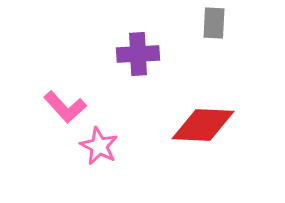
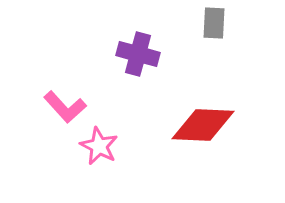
purple cross: rotated 18 degrees clockwise
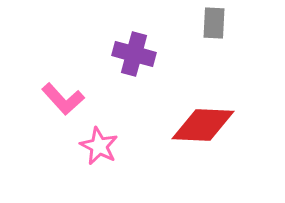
purple cross: moved 4 px left
pink L-shape: moved 2 px left, 8 px up
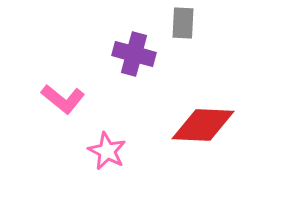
gray rectangle: moved 31 px left
pink L-shape: rotated 9 degrees counterclockwise
pink star: moved 8 px right, 5 px down
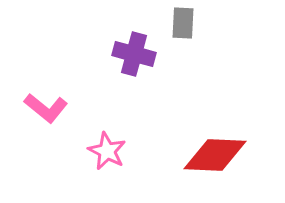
pink L-shape: moved 17 px left, 9 px down
red diamond: moved 12 px right, 30 px down
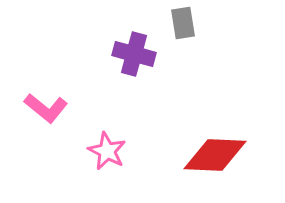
gray rectangle: rotated 12 degrees counterclockwise
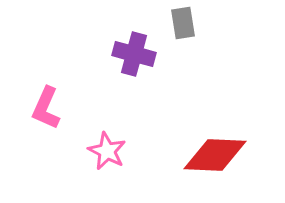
pink L-shape: rotated 75 degrees clockwise
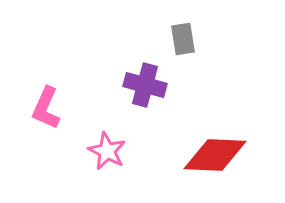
gray rectangle: moved 16 px down
purple cross: moved 11 px right, 31 px down
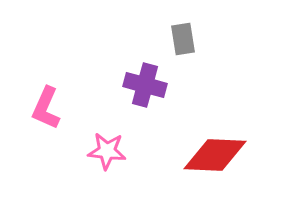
pink star: rotated 21 degrees counterclockwise
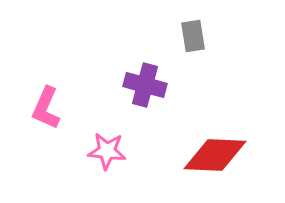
gray rectangle: moved 10 px right, 3 px up
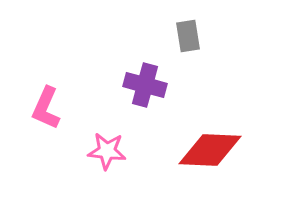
gray rectangle: moved 5 px left
red diamond: moved 5 px left, 5 px up
